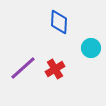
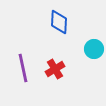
cyan circle: moved 3 px right, 1 px down
purple line: rotated 60 degrees counterclockwise
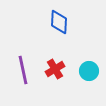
cyan circle: moved 5 px left, 22 px down
purple line: moved 2 px down
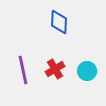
cyan circle: moved 2 px left
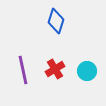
blue diamond: moved 3 px left, 1 px up; rotated 15 degrees clockwise
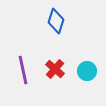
red cross: rotated 18 degrees counterclockwise
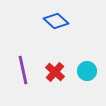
blue diamond: rotated 65 degrees counterclockwise
red cross: moved 3 px down
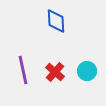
blue diamond: rotated 45 degrees clockwise
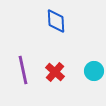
cyan circle: moved 7 px right
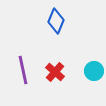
blue diamond: rotated 25 degrees clockwise
